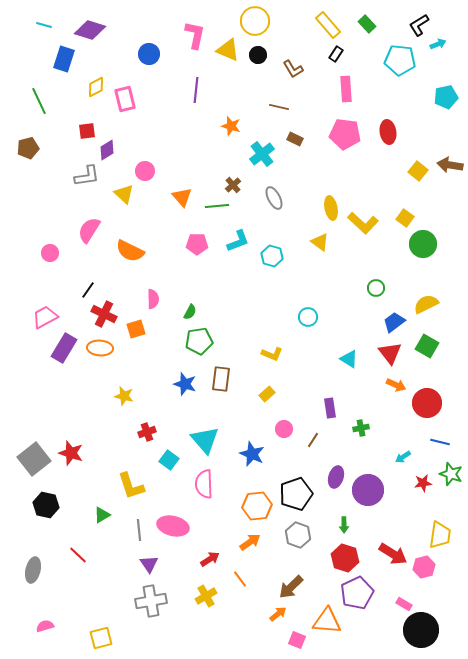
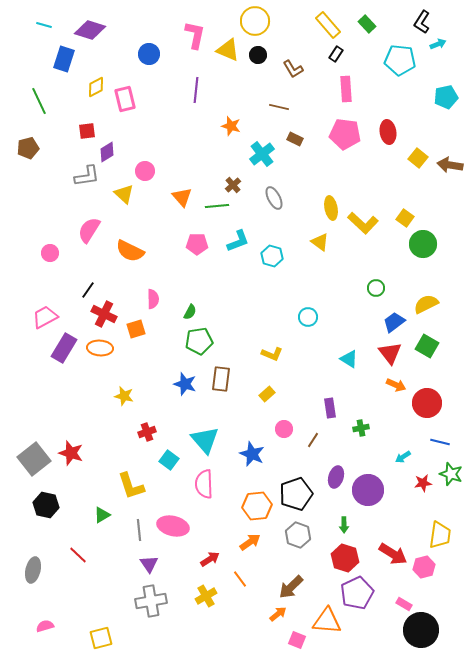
black L-shape at (419, 25): moved 3 px right, 3 px up; rotated 25 degrees counterclockwise
purple diamond at (107, 150): moved 2 px down
yellow square at (418, 171): moved 13 px up
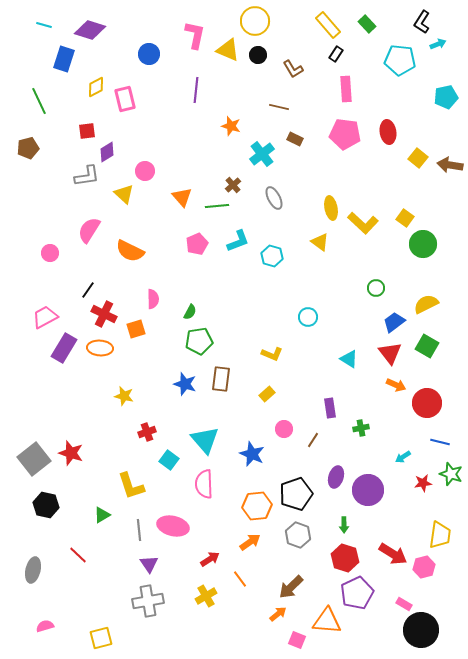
pink pentagon at (197, 244): rotated 25 degrees counterclockwise
gray cross at (151, 601): moved 3 px left
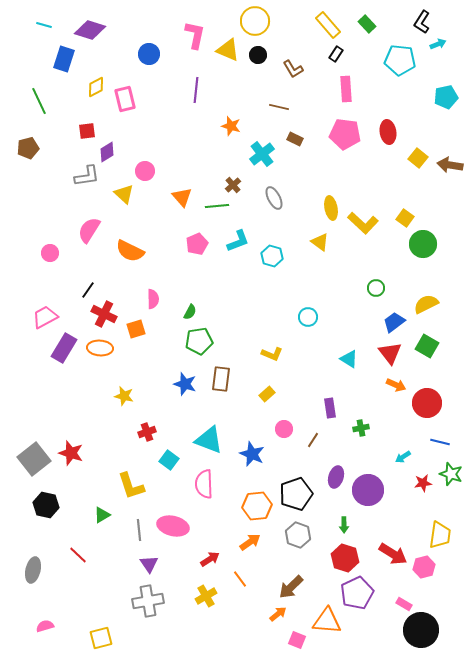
cyan triangle at (205, 440): moved 4 px right; rotated 28 degrees counterclockwise
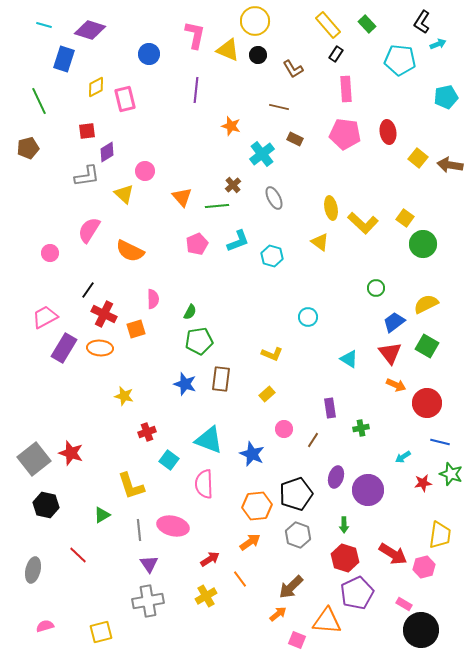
yellow square at (101, 638): moved 6 px up
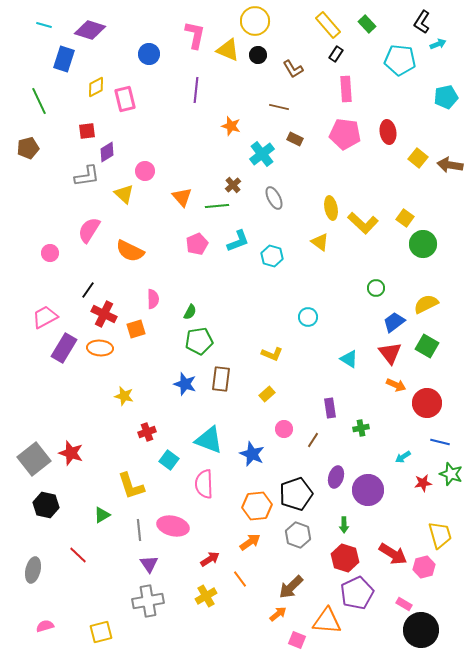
yellow trapezoid at (440, 535): rotated 24 degrees counterclockwise
